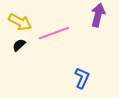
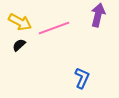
pink line: moved 5 px up
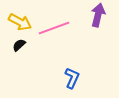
blue L-shape: moved 10 px left
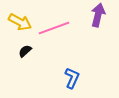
black semicircle: moved 6 px right, 6 px down
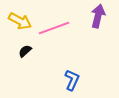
purple arrow: moved 1 px down
yellow arrow: moved 1 px up
blue L-shape: moved 2 px down
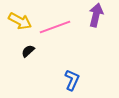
purple arrow: moved 2 px left, 1 px up
pink line: moved 1 px right, 1 px up
black semicircle: moved 3 px right
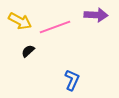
purple arrow: rotated 80 degrees clockwise
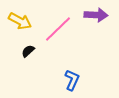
pink line: moved 3 px right, 2 px down; rotated 24 degrees counterclockwise
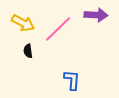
yellow arrow: moved 3 px right, 2 px down
black semicircle: rotated 56 degrees counterclockwise
blue L-shape: rotated 20 degrees counterclockwise
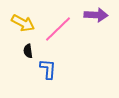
blue L-shape: moved 24 px left, 11 px up
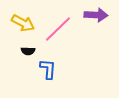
black semicircle: rotated 80 degrees counterclockwise
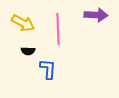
pink line: rotated 48 degrees counterclockwise
